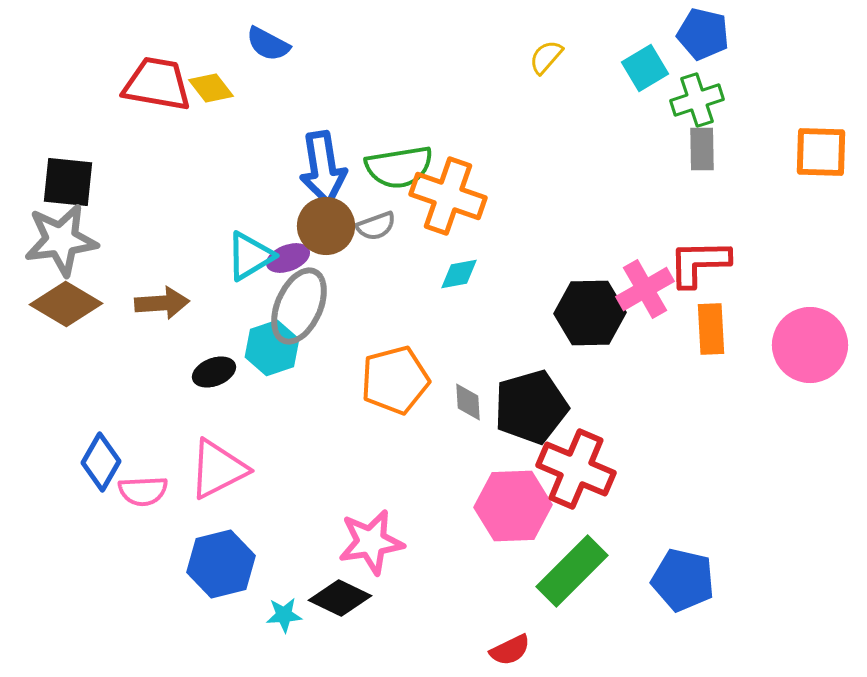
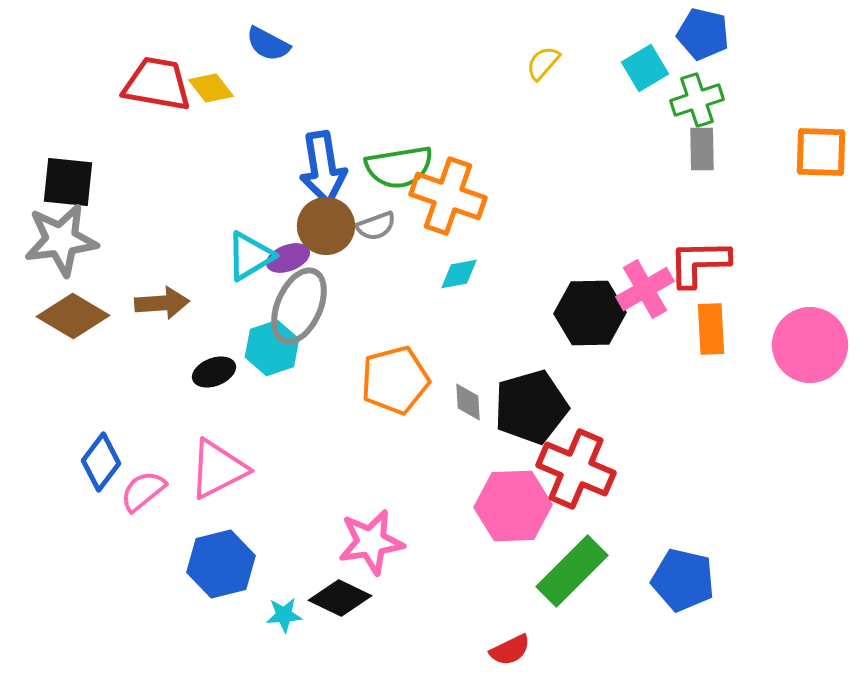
yellow semicircle at (546, 57): moved 3 px left, 6 px down
brown diamond at (66, 304): moved 7 px right, 12 px down
blue diamond at (101, 462): rotated 8 degrees clockwise
pink semicircle at (143, 491): rotated 144 degrees clockwise
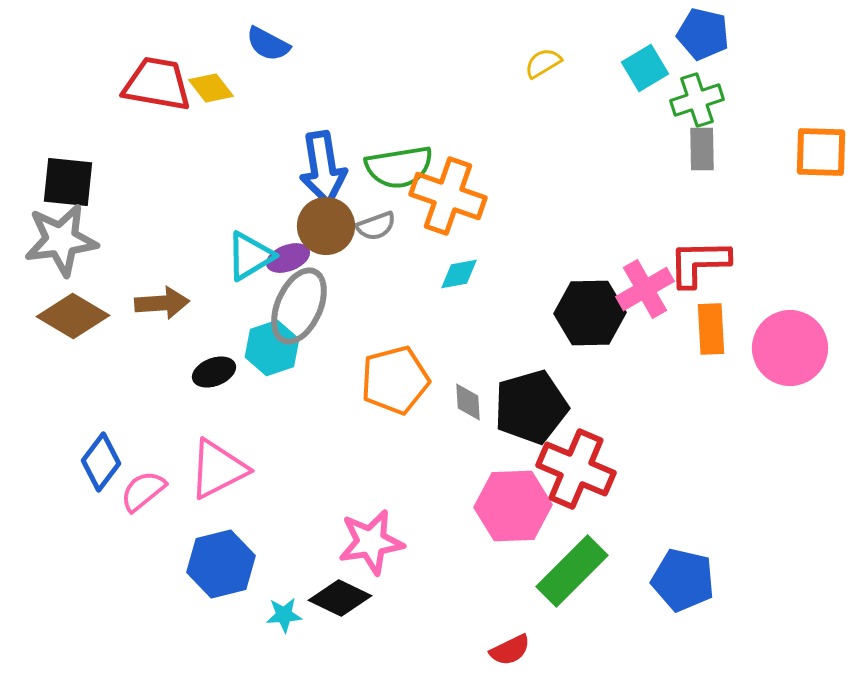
yellow semicircle at (543, 63): rotated 18 degrees clockwise
pink circle at (810, 345): moved 20 px left, 3 px down
